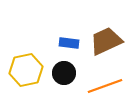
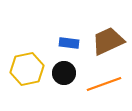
brown trapezoid: moved 2 px right
yellow hexagon: moved 1 px right, 1 px up
orange line: moved 1 px left, 2 px up
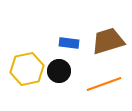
brown trapezoid: rotated 8 degrees clockwise
black circle: moved 5 px left, 2 px up
